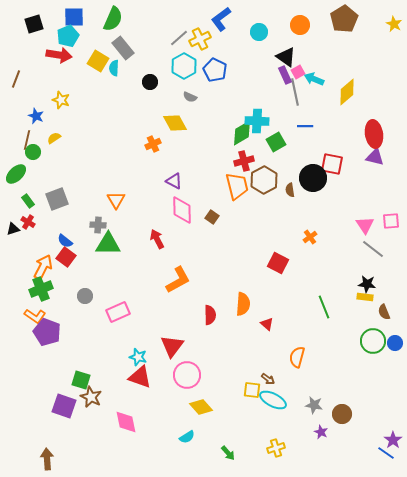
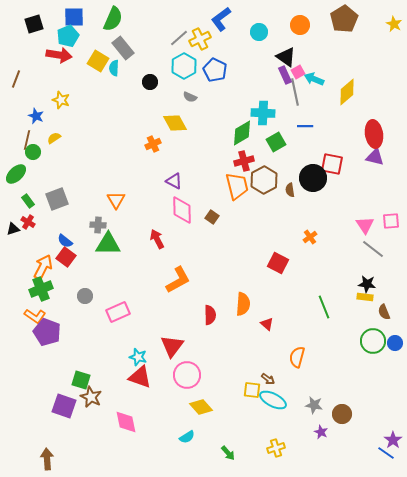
cyan cross at (257, 121): moved 6 px right, 8 px up
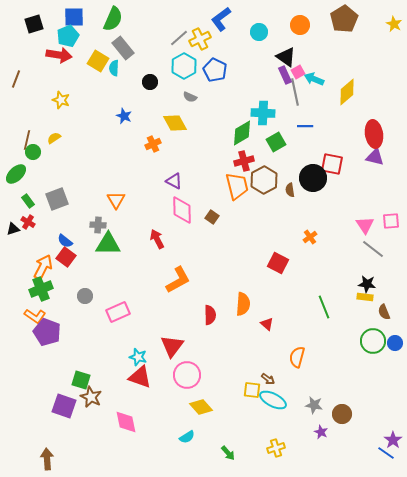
blue star at (36, 116): moved 88 px right
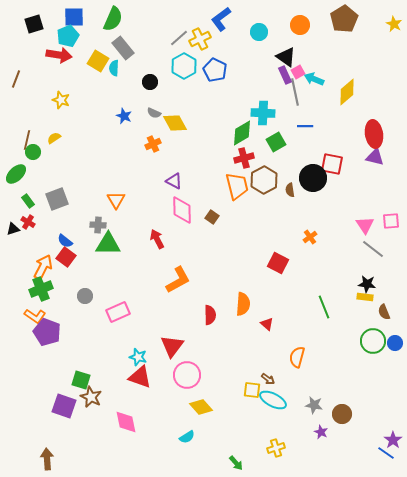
gray semicircle at (190, 97): moved 36 px left, 16 px down
red cross at (244, 161): moved 3 px up
green arrow at (228, 453): moved 8 px right, 10 px down
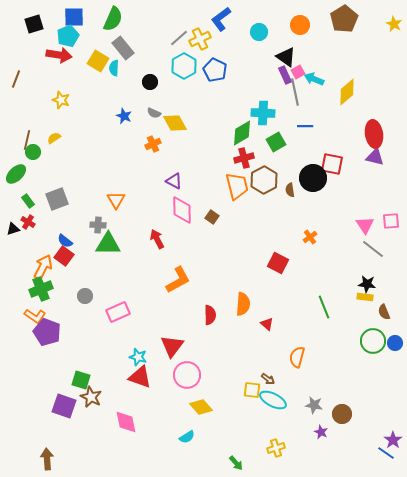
red square at (66, 257): moved 2 px left, 1 px up
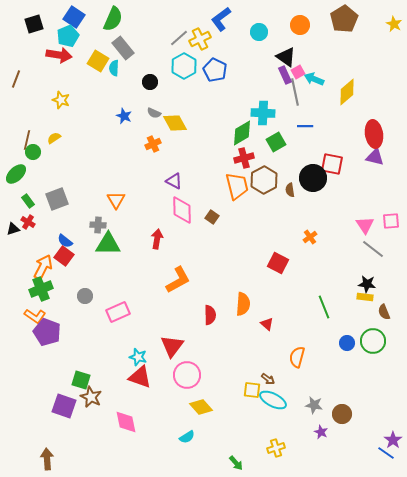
blue square at (74, 17): rotated 35 degrees clockwise
red arrow at (157, 239): rotated 36 degrees clockwise
blue circle at (395, 343): moved 48 px left
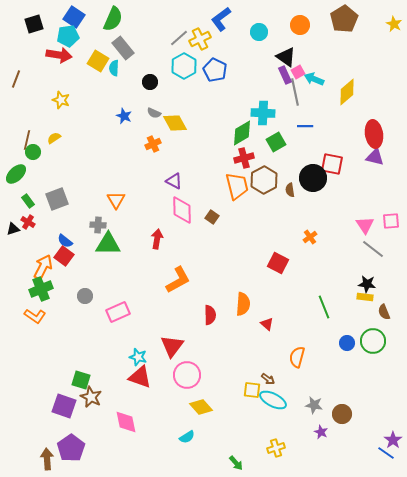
cyan pentagon at (68, 36): rotated 15 degrees clockwise
purple pentagon at (47, 332): moved 24 px right, 116 px down; rotated 16 degrees clockwise
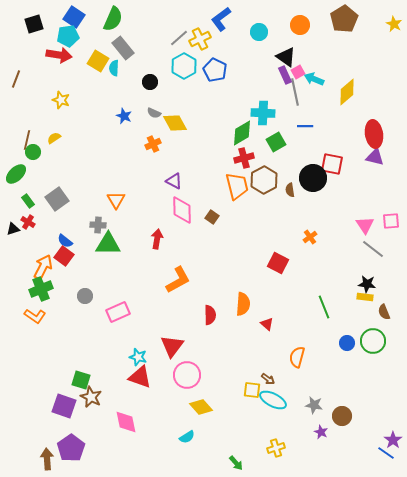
gray square at (57, 199): rotated 15 degrees counterclockwise
brown circle at (342, 414): moved 2 px down
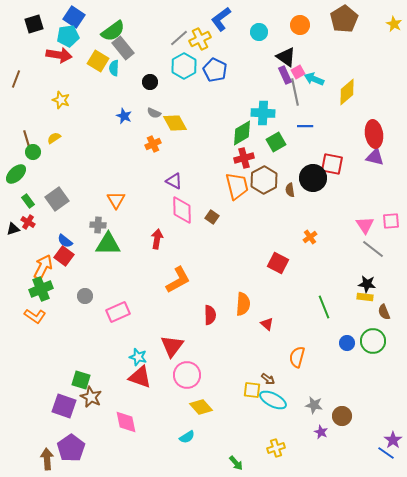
green semicircle at (113, 19): moved 12 px down; rotated 30 degrees clockwise
brown line at (27, 140): rotated 30 degrees counterclockwise
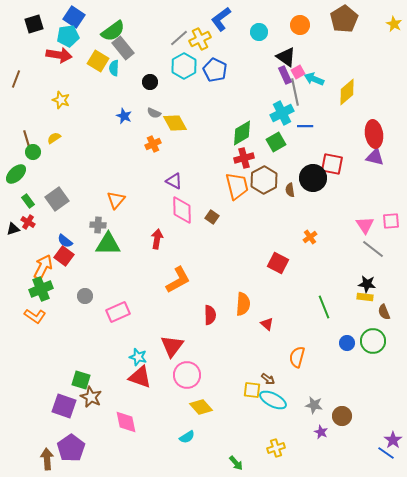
cyan cross at (263, 113): moved 19 px right; rotated 30 degrees counterclockwise
orange triangle at (116, 200): rotated 12 degrees clockwise
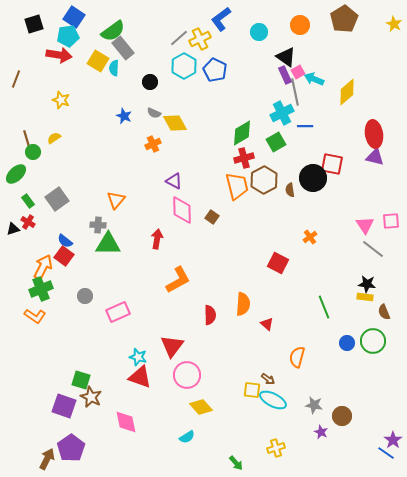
brown arrow at (47, 459): rotated 30 degrees clockwise
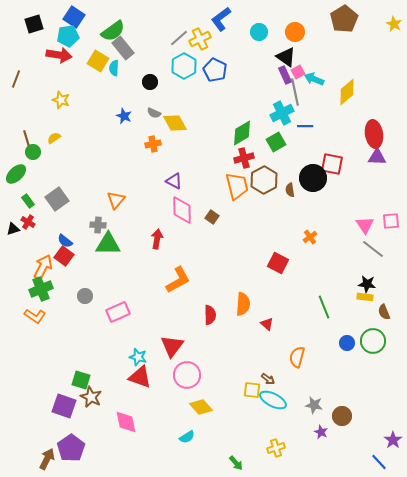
orange circle at (300, 25): moved 5 px left, 7 px down
orange cross at (153, 144): rotated 14 degrees clockwise
purple triangle at (375, 157): moved 2 px right; rotated 12 degrees counterclockwise
blue line at (386, 453): moved 7 px left, 9 px down; rotated 12 degrees clockwise
